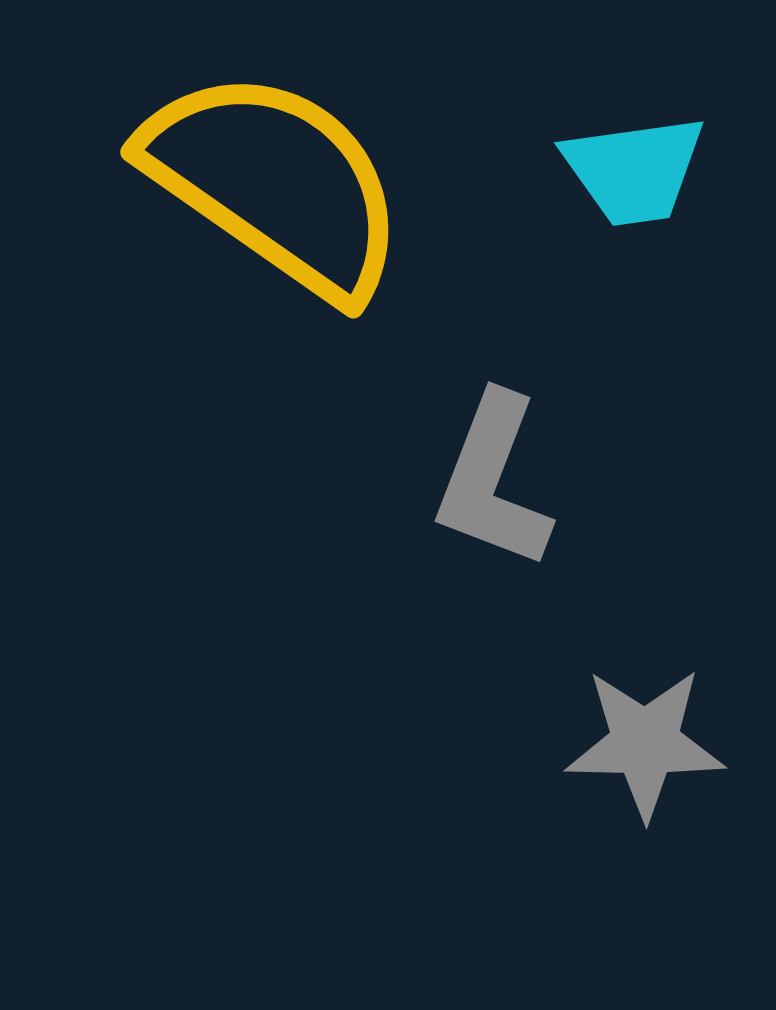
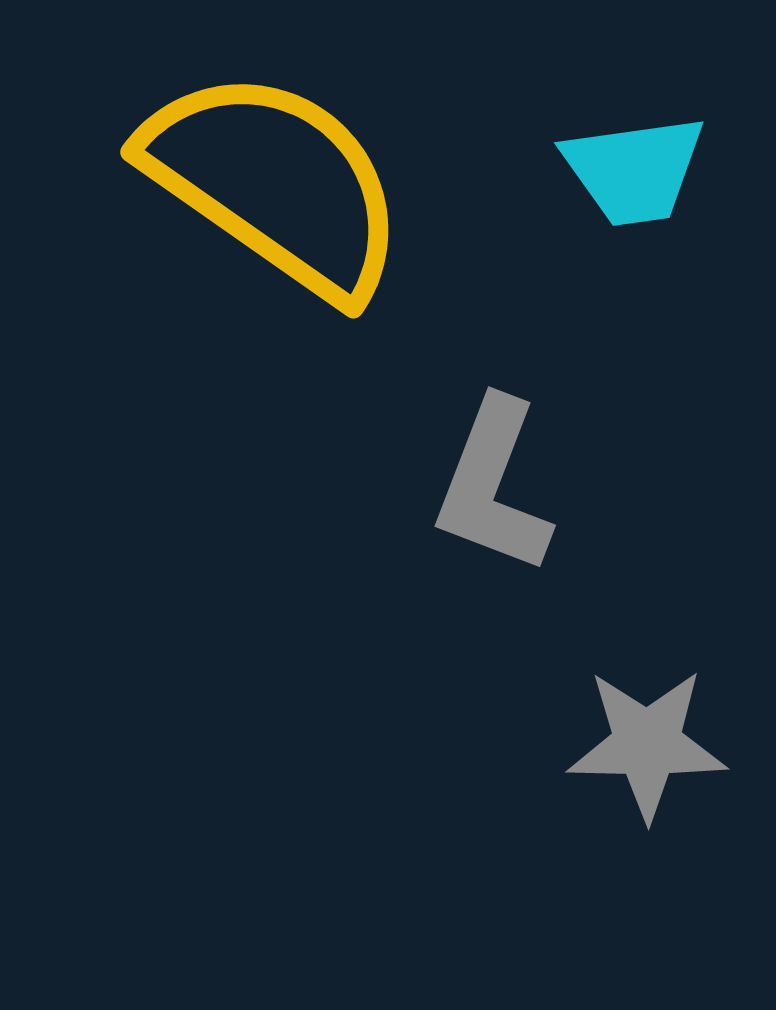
gray L-shape: moved 5 px down
gray star: moved 2 px right, 1 px down
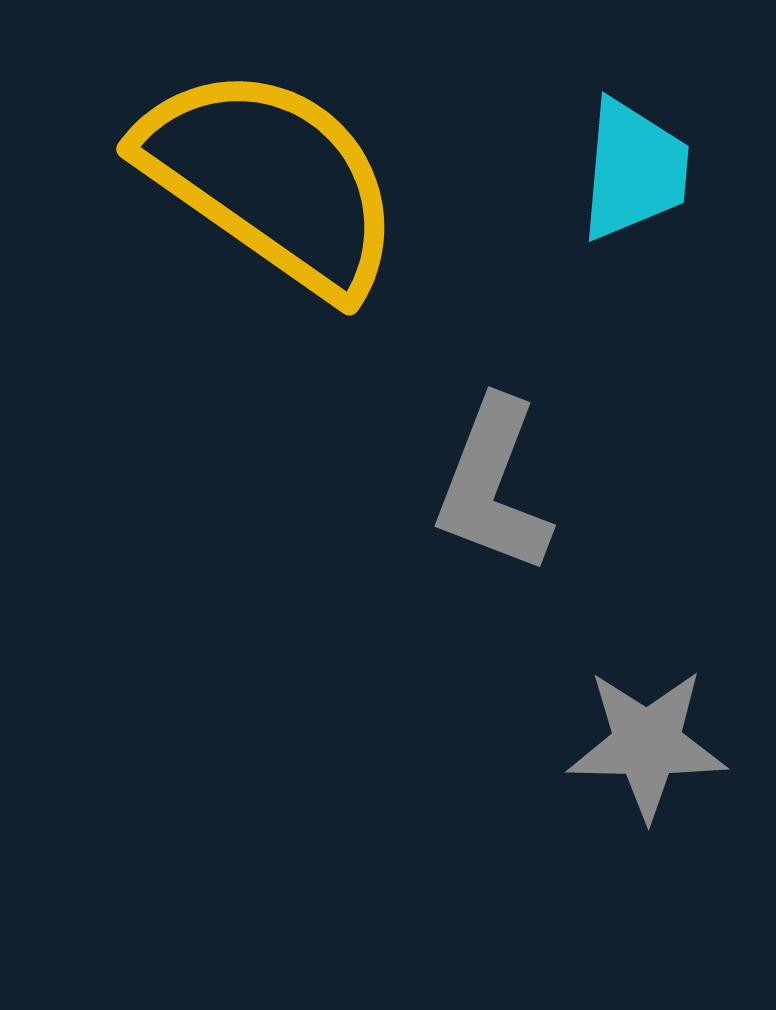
cyan trapezoid: rotated 77 degrees counterclockwise
yellow semicircle: moved 4 px left, 3 px up
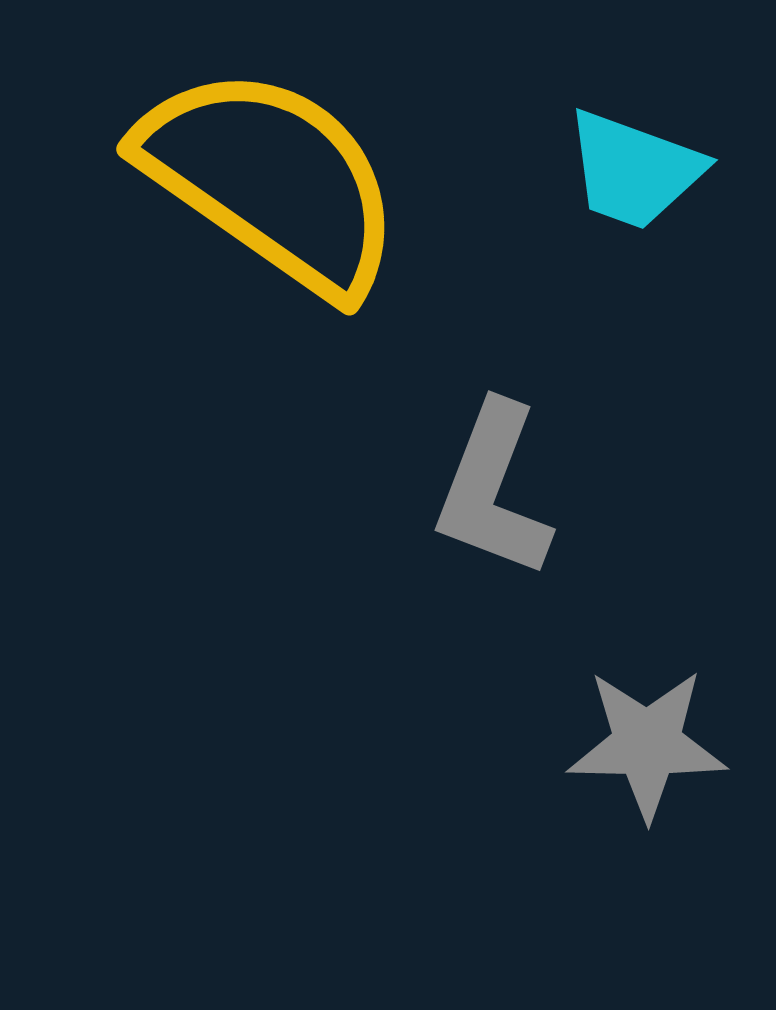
cyan trapezoid: rotated 105 degrees clockwise
gray L-shape: moved 4 px down
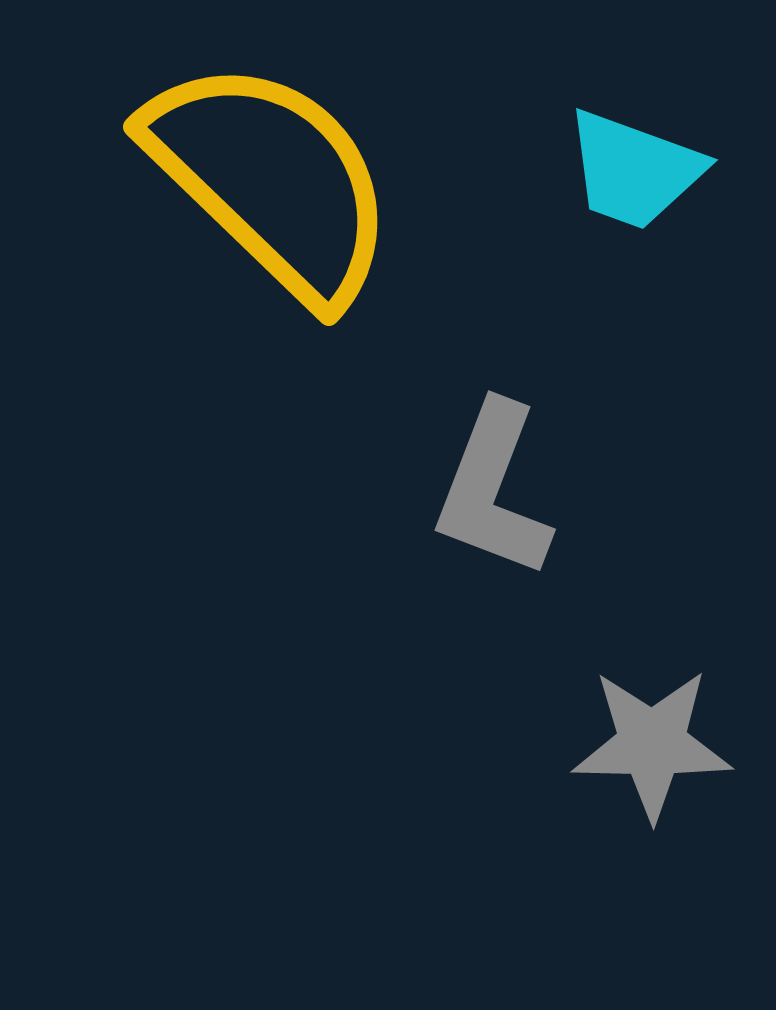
yellow semicircle: rotated 9 degrees clockwise
gray star: moved 5 px right
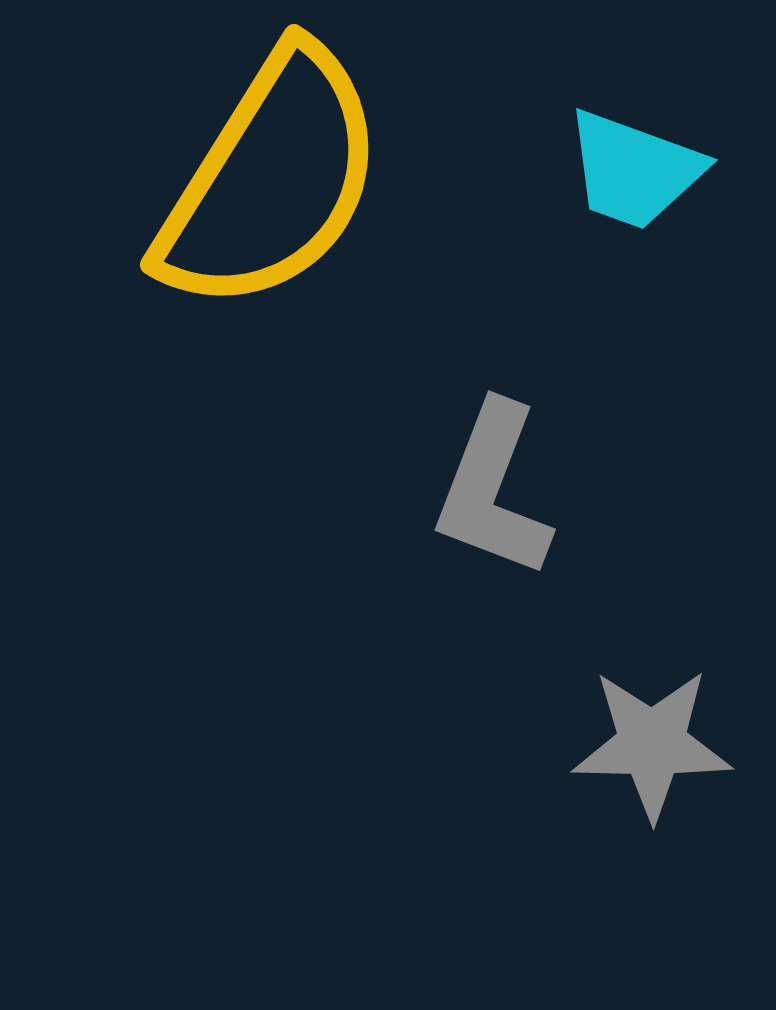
yellow semicircle: rotated 78 degrees clockwise
